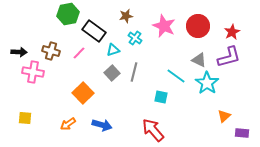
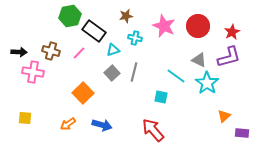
green hexagon: moved 2 px right, 2 px down
cyan cross: rotated 24 degrees counterclockwise
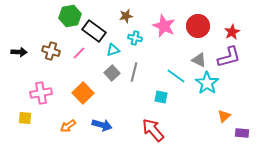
pink cross: moved 8 px right, 21 px down; rotated 20 degrees counterclockwise
orange arrow: moved 2 px down
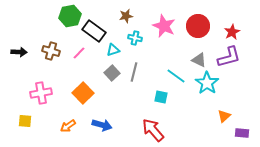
yellow square: moved 3 px down
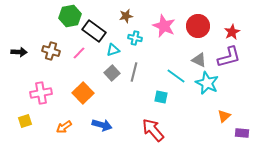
cyan star: rotated 10 degrees counterclockwise
yellow square: rotated 24 degrees counterclockwise
orange arrow: moved 4 px left, 1 px down
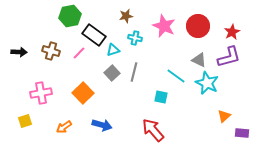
black rectangle: moved 4 px down
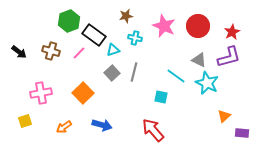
green hexagon: moved 1 px left, 5 px down; rotated 10 degrees counterclockwise
black arrow: rotated 35 degrees clockwise
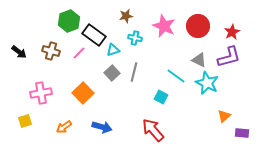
cyan square: rotated 16 degrees clockwise
blue arrow: moved 2 px down
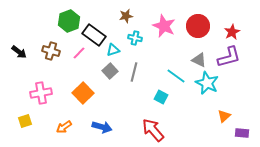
gray square: moved 2 px left, 2 px up
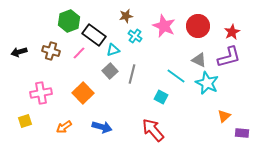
cyan cross: moved 2 px up; rotated 24 degrees clockwise
black arrow: rotated 126 degrees clockwise
gray line: moved 2 px left, 2 px down
